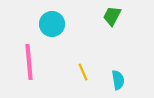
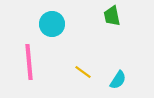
green trapezoid: rotated 40 degrees counterclockwise
yellow line: rotated 30 degrees counterclockwise
cyan semicircle: rotated 42 degrees clockwise
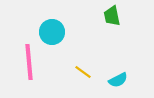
cyan circle: moved 8 px down
cyan semicircle: rotated 30 degrees clockwise
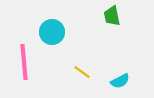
pink line: moved 5 px left
yellow line: moved 1 px left
cyan semicircle: moved 2 px right, 1 px down
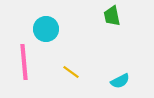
cyan circle: moved 6 px left, 3 px up
yellow line: moved 11 px left
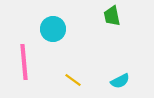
cyan circle: moved 7 px right
yellow line: moved 2 px right, 8 px down
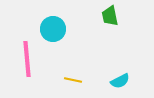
green trapezoid: moved 2 px left
pink line: moved 3 px right, 3 px up
yellow line: rotated 24 degrees counterclockwise
